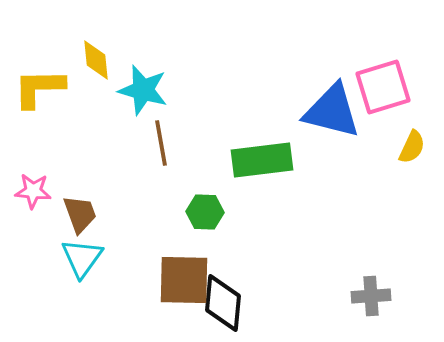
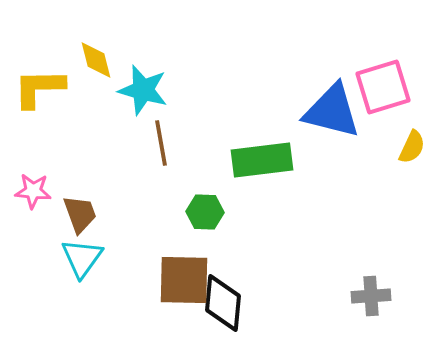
yellow diamond: rotated 9 degrees counterclockwise
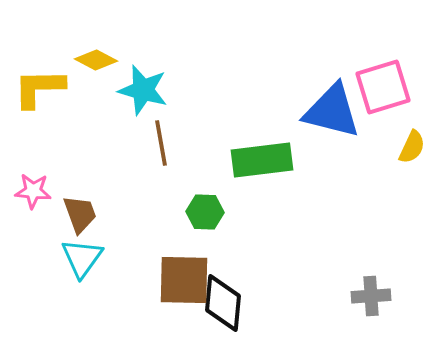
yellow diamond: rotated 48 degrees counterclockwise
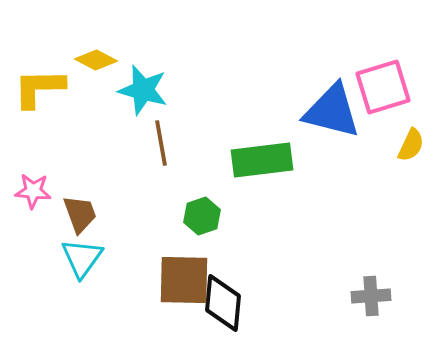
yellow semicircle: moved 1 px left, 2 px up
green hexagon: moved 3 px left, 4 px down; rotated 21 degrees counterclockwise
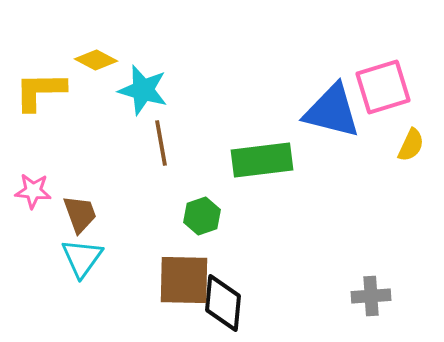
yellow L-shape: moved 1 px right, 3 px down
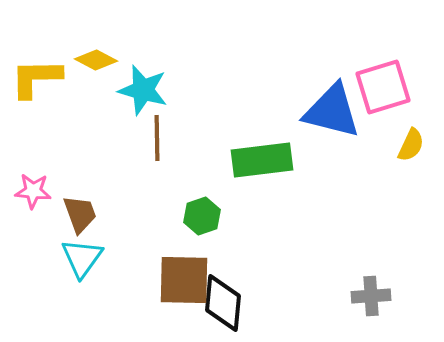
yellow L-shape: moved 4 px left, 13 px up
brown line: moved 4 px left, 5 px up; rotated 9 degrees clockwise
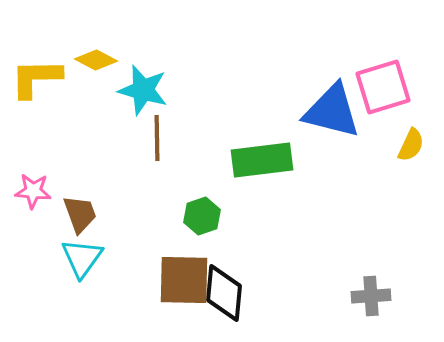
black diamond: moved 1 px right, 10 px up
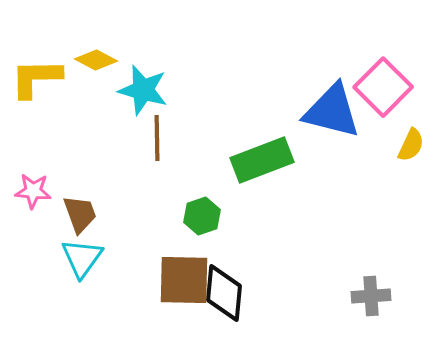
pink square: rotated 28 degrees counterclockwise
green rectangle: rotated 14 degrees counterclockwise
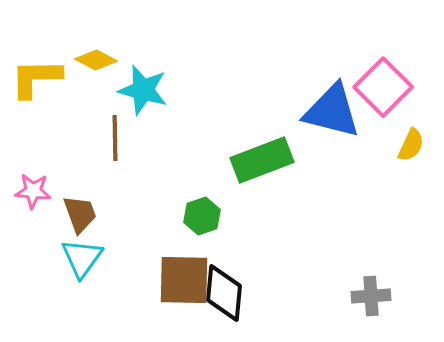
brown line: moved 42 px left
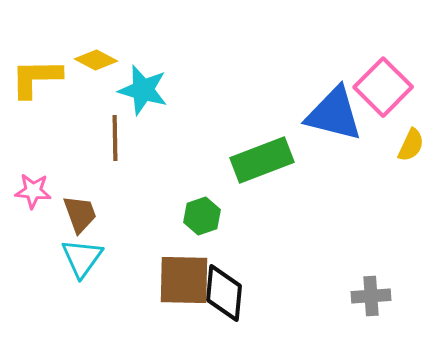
blue triangle: moved 2 px right, 3 px down
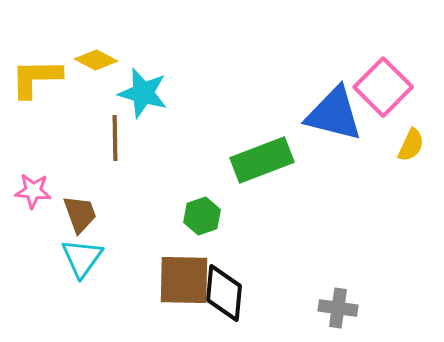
cyan star: moved 3 px down
gray cross: moved 33 px left, 12 px down; rotated 12 degrees clockwise
